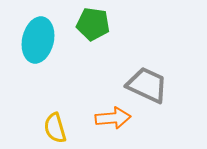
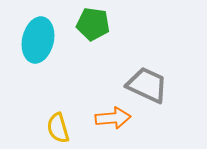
yellow semicircle: moved 3 px right
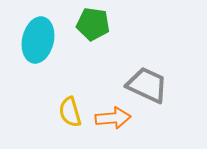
yellow semicircle: moved 12 px right, 16 px up
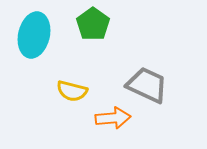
green pentagon: rotated 28 degrees clockwise
cyan ellipse: moved 4 px left, 5 px up
yellow semicircle: moved 2 px right, 21 px up; rotated 60 degrees counterclockwise
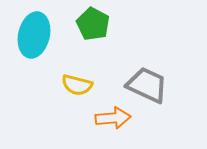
green pentagon: rotated 8 degrees counterclockwise
yellow semicircle: moved 5 px right, 6 px up
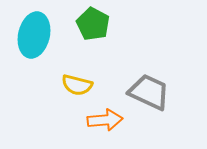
gray trapezoid: moved 2 px right, 7 px down
orange arrow: moved 8 px left, 2 px down
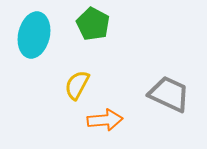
yellow semicircle: rotated 104 degrees clockwise
gray trapezoid: moved 20 px right, 2 px down
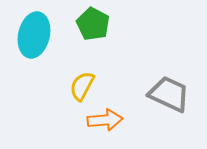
yellow semicircle: moved 5 px right, 1 px down
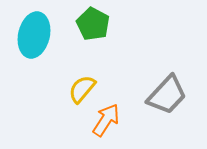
yellow semicircle: moved 3 px down; rotated 12 degrees clockwise
gray trapezoid: moved 2 px left, 1 px down; rotated 108 degrees clockwise
orange arrow: moved 1 px right; rotated 52 degrees counterclockwise
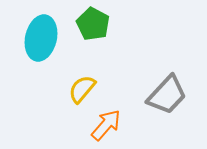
cyan ellipse: moved 7 px right, 3 px down
orange arrow: moved 5 px down; rotated 8 degrees clockwise
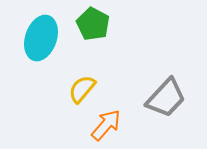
cyan ellipse: rotated 6 degrees clockwise
gray trapezoid: moved 1 px left, 3 px down
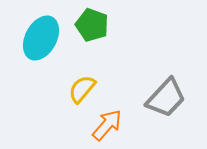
green pentagon: moved 1 px left, 1 px down; rotated 8 degrees counterclockwise
cyan ellipse: rotated 9 degrees clockwise
orange arrow: moved 1 px right
